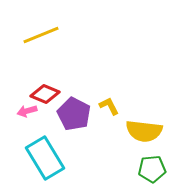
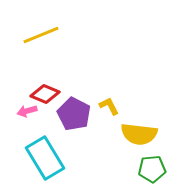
yellow semicircle: moved 5 px left, 3 px down
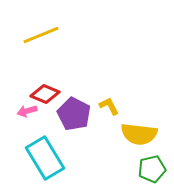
green pentagon: rotated 8 degrees counterclockwise
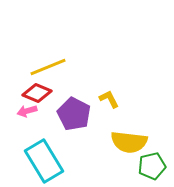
yellow line: moved 7 px right, 32 px down
red diamond: moved 8 px left, 1 px up
yellow L-shape: moved 7 px up
yellow semicircle: moved 10 px left, 8 px down
cyan rectangle: moved 1 px left, 3 px down
green pentagon: moved 3 px up
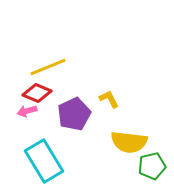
purple pentagon: rotated 20 degrees clockwise
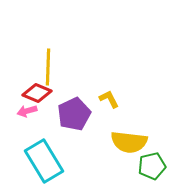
yellow line: rotated 66 degrees counterclockwise
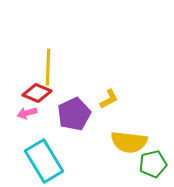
yellow L-shape: rotated 90 degrees clockwise
pink arrow: moved 2 px down
green pentagon: moved 1 px right, 2 px up
